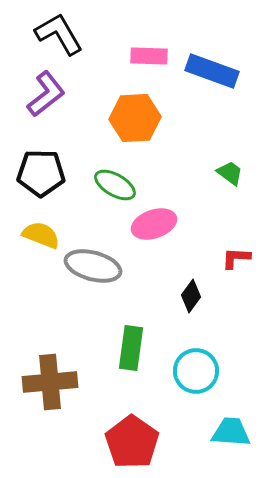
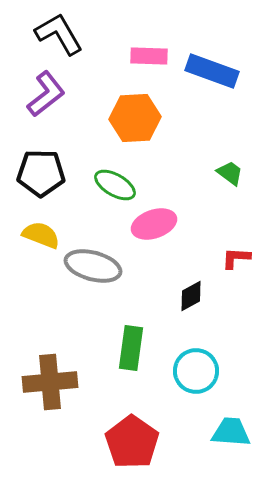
black diamond: rotated 24 degrees clockwise
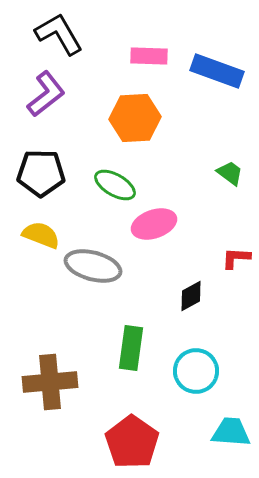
blue rectangle: moved 5 px right
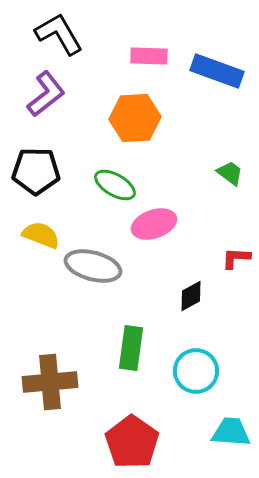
black pentagon: moved 5 px left, 2 px up
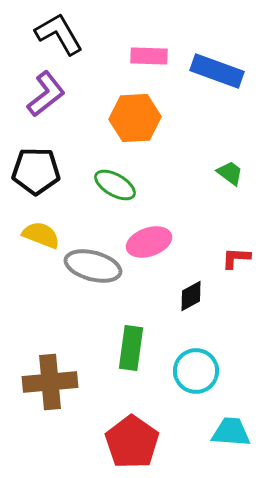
pink ellipse: moved 5 px left, 18 px down
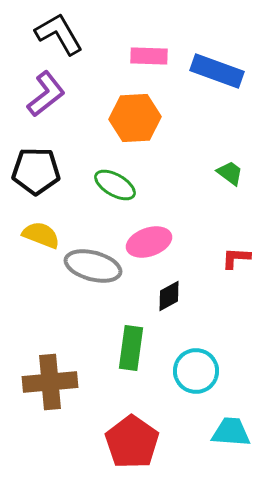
black diamond: moved 22 px left
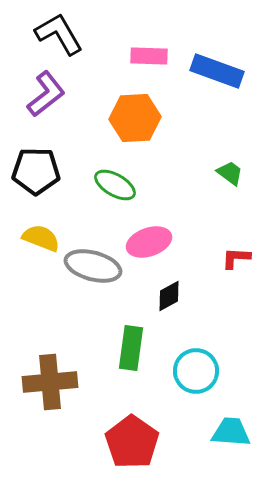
yellow semicircle: moved 3 px down
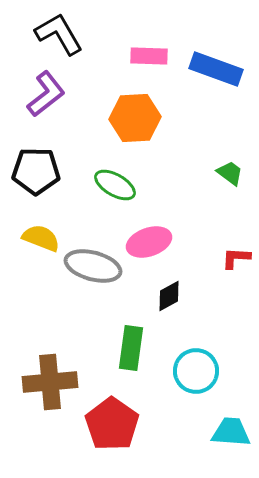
blue rectangle: moved 1 px left, 2 px up
red pentagon: moved 20 px left, 18 px up
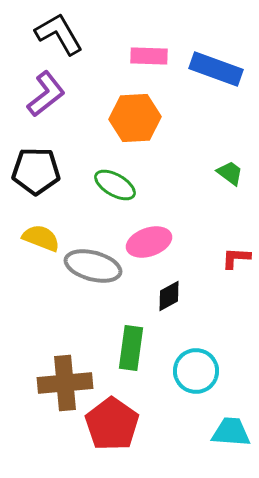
brown cross: moved 15 px right, 1 px down
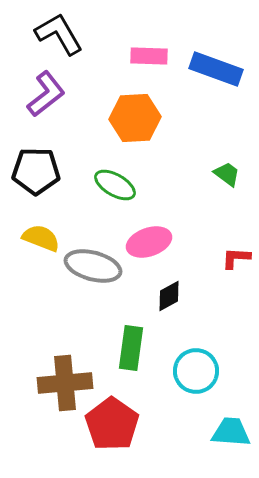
green trapezoid: moved 3 px left, 1 px down
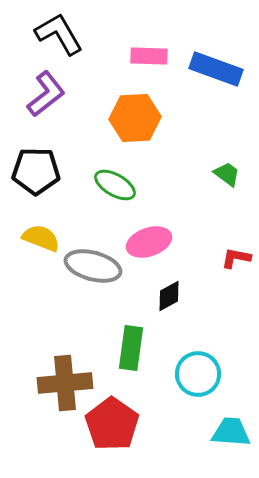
red L-shape: rotated 8 degrees clockwise
cyan circle: moved 2 px right, 3 px down
